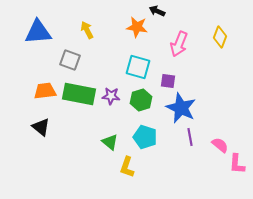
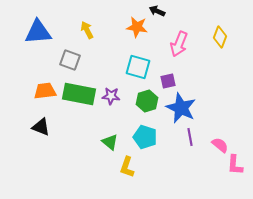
purple square: rotated 21 degrees counterclockwise
green hexagon: moved 6 px right, 1 px down
black triangle: rotated 18 degrees counterclockwise
pink L-shape: moved 2 px left, 1 px down
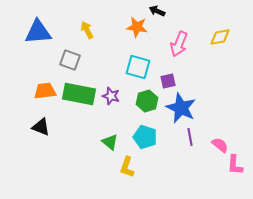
yellow diamond: rotated 60 degrees clockwise
purple star: rotated 12 degrees clockwise
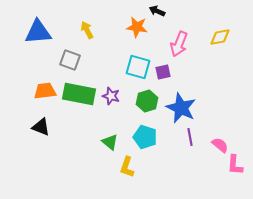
purple square: moved 5 px left, 9 px up
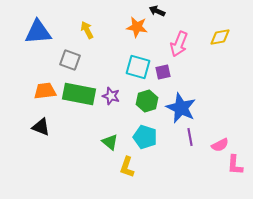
pink semicircle: rotated 114 degrees clockwise
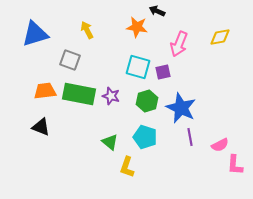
blue triangle: moved 3 px left, 2 px down; rotated 12 degrees counterclockwise
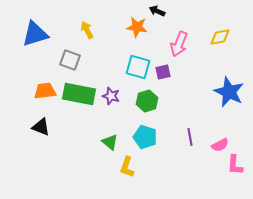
blue star: moved 48 px right, 16 px up
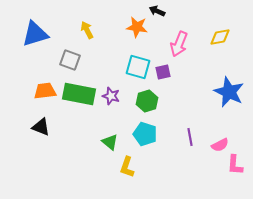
cyan pentagon: moved 3 px up
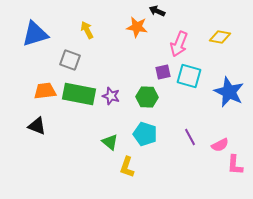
yellow diamond: rotated 20 degrees clockwise
cyan square: moved 51 px right, 9 px down
green hexagon: moved 4 px up; rotated 20 degrees clockwise
black triangle: moved 4 px left, 1 px up
purple line: rotated 18 degrees counterclockwise
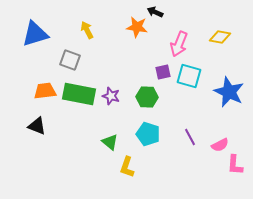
black arrow: moved 2 px left, 1 px down
cyan pentagon: moved 3 px right
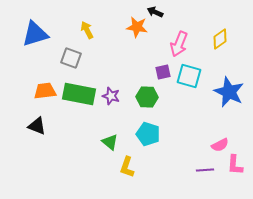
yellow diamond: moved 2 px down; rotated 45 degrees counterclockwise
gray square: moved 1 px right, 2 px up
purple line: moved 15 px right, 33 px down; rotated 66 degrees counterclockwise
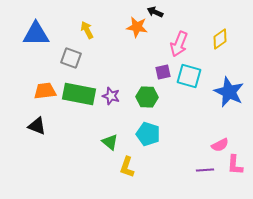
blue triangle: moved 1 px right; rotated 16 degrees clockwise
